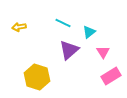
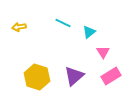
purple triangle: moved 5 px right, 26 px down
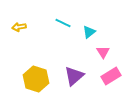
yellow hexagon: moved 1 px left, 2 px down
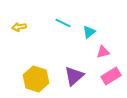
pink triangle: rotated 48 degrees clockwise
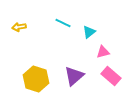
pink rectangle: rotated 72 degrees clockwise
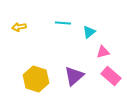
cyan line: rotated 21 degrees counterclockwise
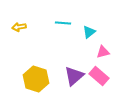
pink rectangle: moved 12 px left
